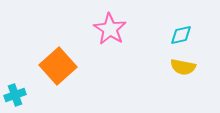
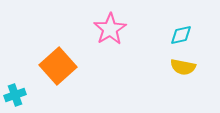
pink star: rotated 8 degrees clockwise
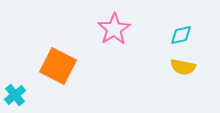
pink star: moved 4 px right
orange square: rotated 21 degrees counterclockwise
cyan cross: rotated 20 degrees counterclockwise
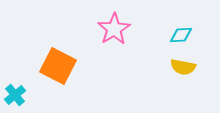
cyan diamond: rotated 10 degrees clockwise
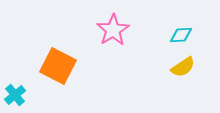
pink star: moved 1 px left, 1 px down
yellow semicircle: rotated 45 degrees counterclockwise
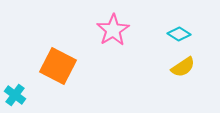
cyan diamond: moved 2 px left, 1 px up; rotated 35 degrees clockwise
cyan cross: rotated 15 degrees counterclockwise
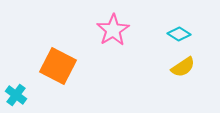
cyan cross: moved 1 px right
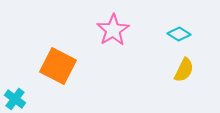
yellow semicircle: moved 1 px right, 3 px down; rotated 30 degrees counterclockwise
cyan cross: moved 1 px left, 4 px down
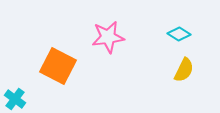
pink star: moved 5 px left, 7 px down; rotated 24 degrees clockwise
